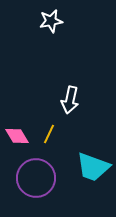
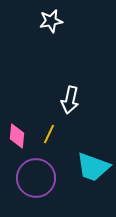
pink diamond: rotated 35 degrees clockwise
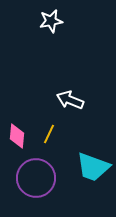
white arrow: rotated 100 degrees clockwise
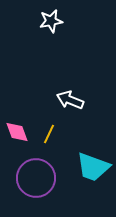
pink diamond: moved 4 px up; rotated 25 degrees counterclockwise
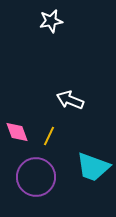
yellow line: moved 2 px down
purple circle: moved 1 px up
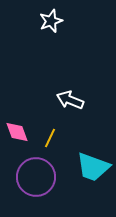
white star: rotated 10 degrees counterclockwise
yellow line: moved 1 px right, 2 px down
